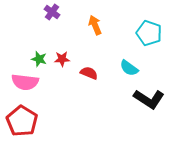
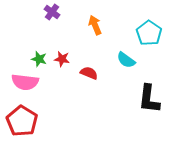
cyan pentagon: rotated 15 degrees clockwise
red star: rotated 14 degrees clockwise
cyan semicircle: moved 3 px left, 8 px up
black L-shape: rotated 64 degrees clockwise
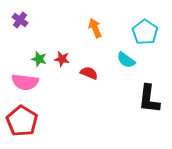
purple cross: moved 32 px left, 8 px down
orange arrow: moved 3 px down
cyan pentagon: moved 4 px left, 1 px up
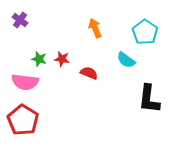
red pentagon: moved 1 px right, 1 px up
